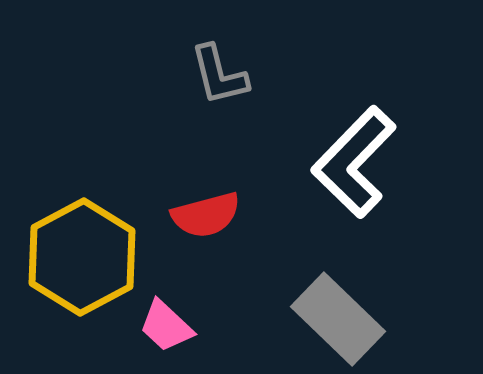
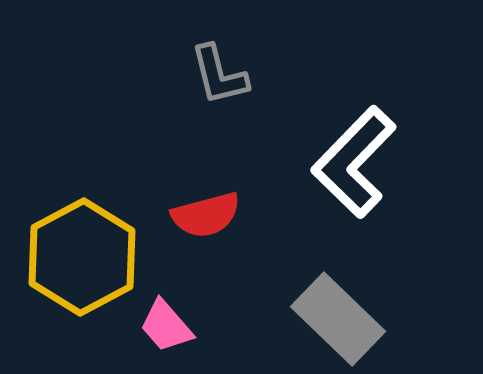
pink trapezoid: rotated 6 degrees clockwise
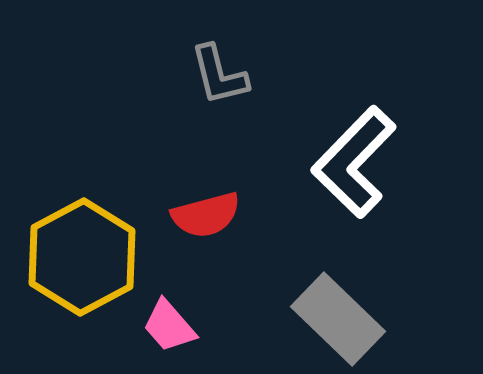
pink trapezoid: moved 3 px right
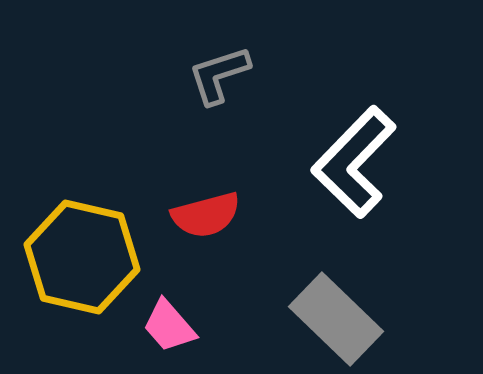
gray L-shape: rotated 86 degrees clockwise
yellow hexagon: rotated 19 degrees counterclockwise
gray rectangle: moved 2 px left
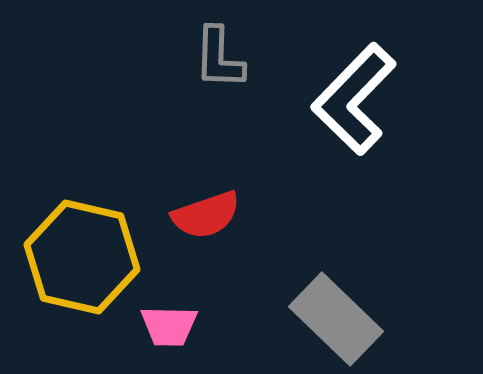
gray L-shape: moved 17 px up; rotated 70 degrees counterclockwise
white L-shape: moved 63 px up
red semicircle: rotated 4 degrees counterclockwise
pink trapezoid: rotated 48 degrees counterclockwise
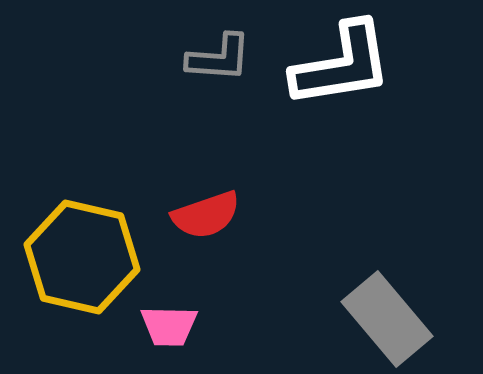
gray L-shape: rotated 88 degrees counterclockwise
white L-shape: moved 12 px left, 34 px up; rotated 143 degrees counterclockwise
gray rectangle: moved 51 px right; rotated 6 degrees clockwise
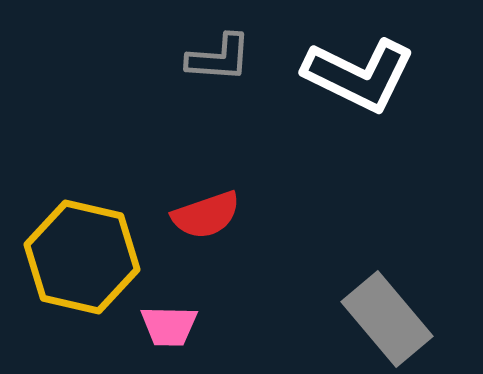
white L-shape: moved 17 px right, 10 px down; rotated 35 degrees clockwise
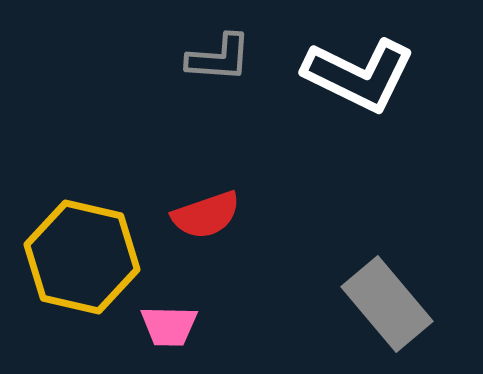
gray rectangle: moved 15 px up
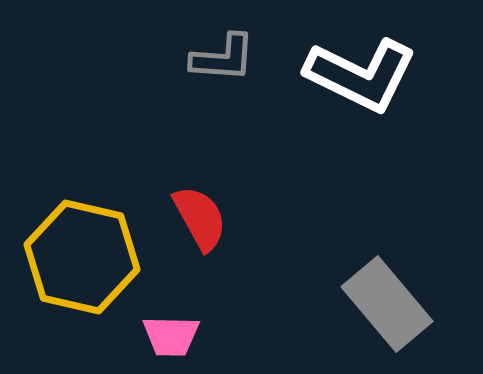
gray L-shape: moved 4 px right
white L-shape: moved 2 px right
red semicircle: moved 6 px left, 3 px down; rotated 100 degrees counterclockwise
pink trapezoid: moved 2 px right, 10 px down
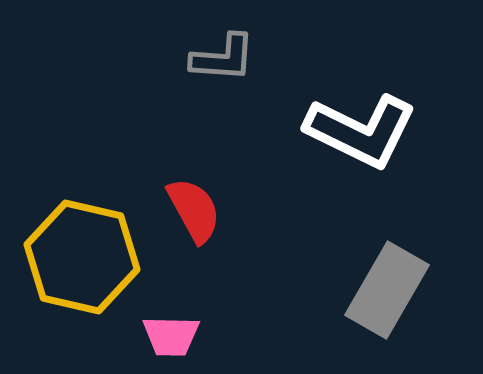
white L-shape: moved 56 px down
red semicircle: moved 6 px left, 8 px up
gray rectangle: moved 14 px up; rotated 70 degrees clockwise
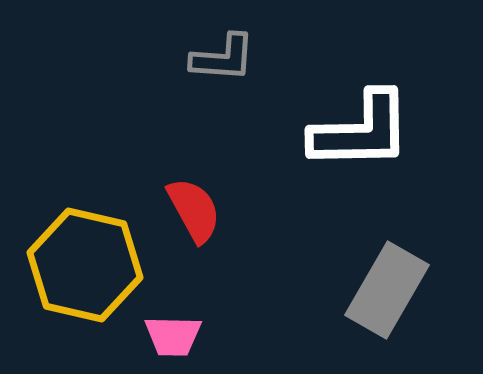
white L-shape: rotated 27 degrees counterclockwise
yellow hexagon: moved 3 px right, 8 px down
pink trapezoid: moved 2 px right
